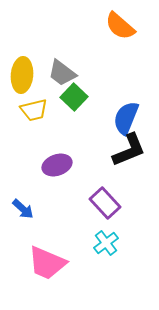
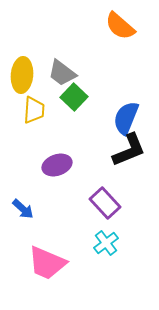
yellow trapezoid: rotated 72 degrees counterclockwise
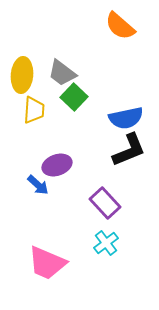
blue semicircle: rotated 124 degrees counterclockwise
blue arrow: moved 15 px right, 24 px up
